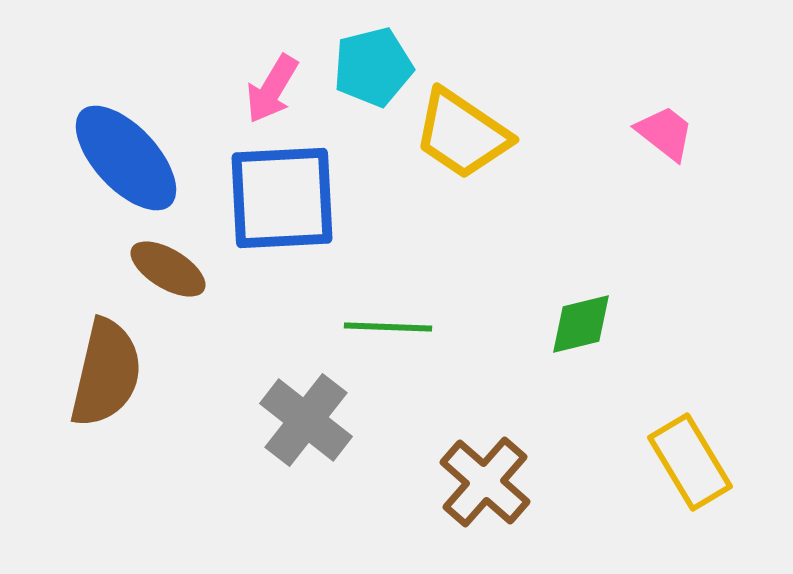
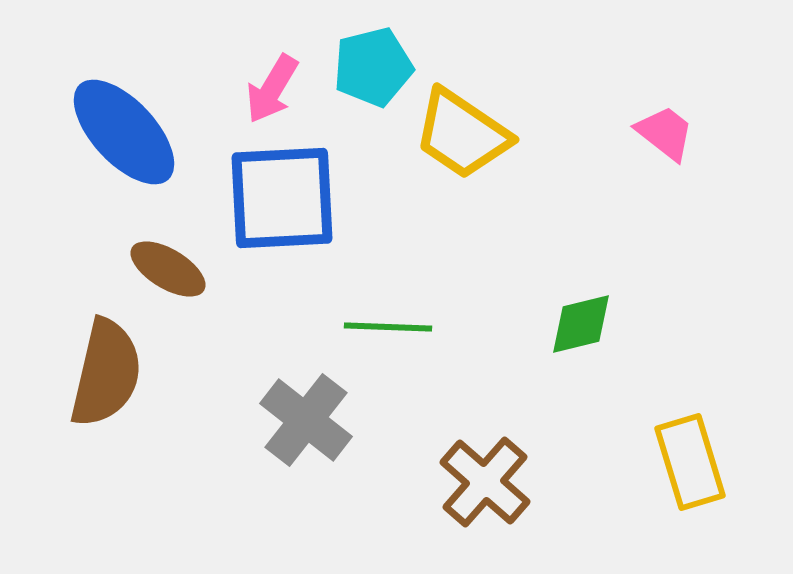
blue ellipse: moved 2 px left, 26 px up
yellow rectangle: rotated 14 degrees clockwise
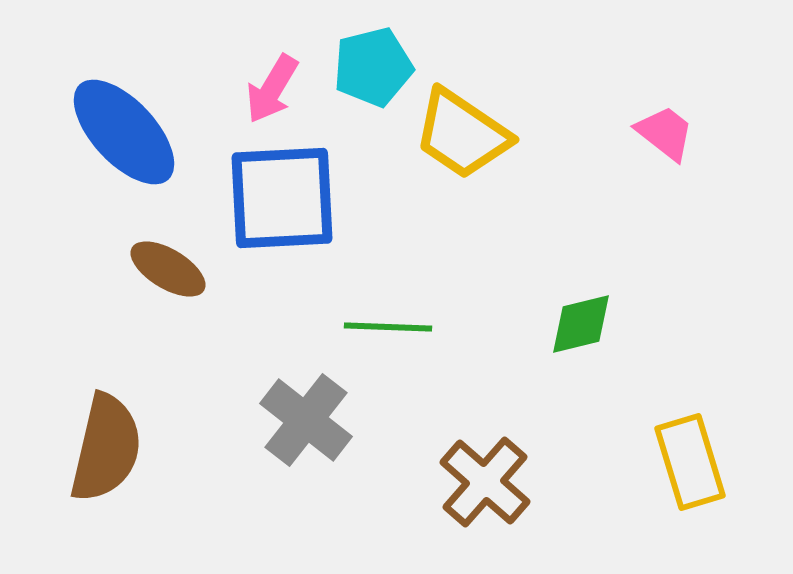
brown semicircle: moved 75 px down
